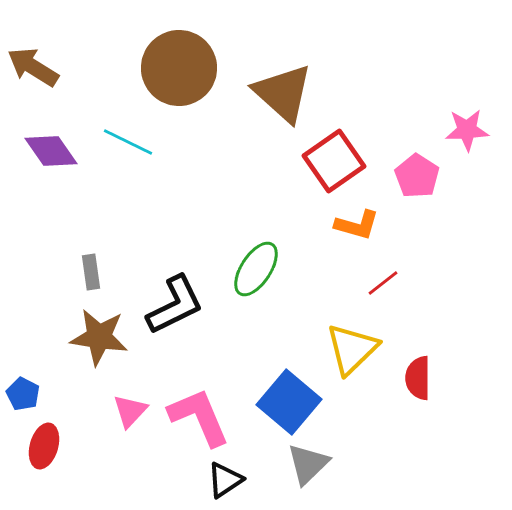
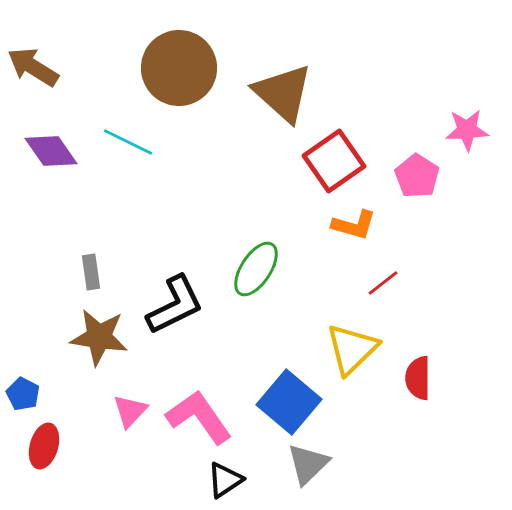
orange L-shape: moved 3 px left
pink L-shape: rotated 12 degrees counterclockwise
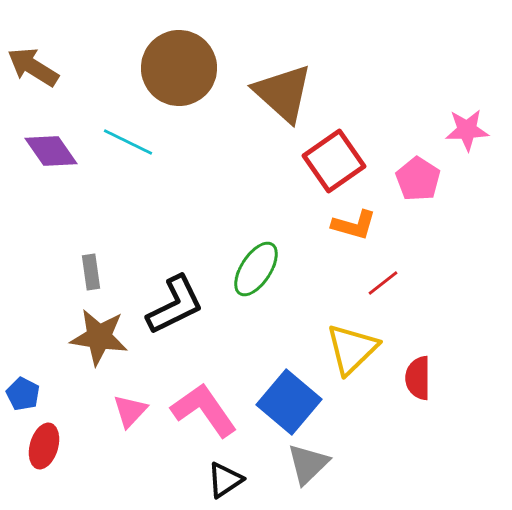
pink pentagon: moved 1 px right, 3 px down
pink L-shape: moved 5 px right, 7 px up
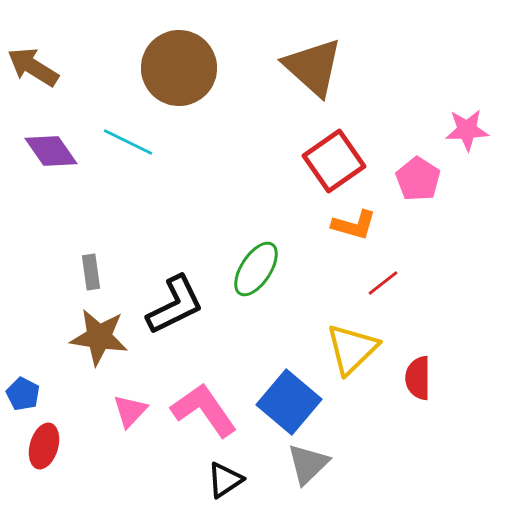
brown triangle: moved 30 px right, 26 px up
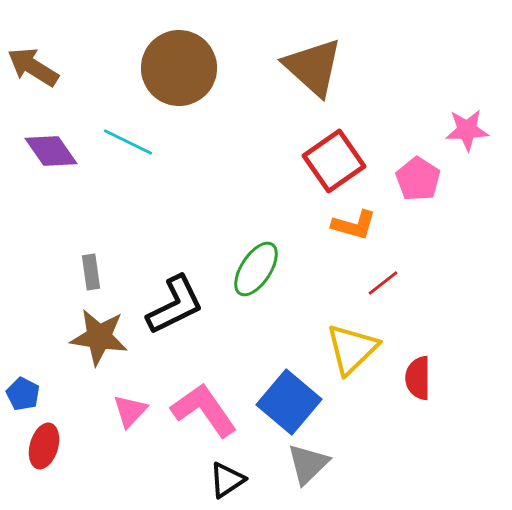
black triangle: moved 2 px right
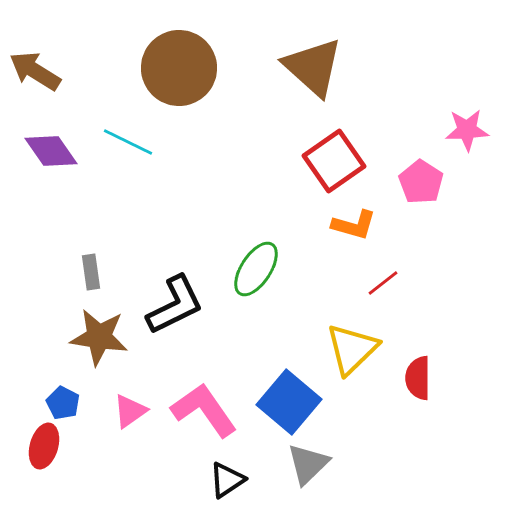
brown arrow: moved 2 px right, 4 px down
pink pentagon: moved 3 px right, 3 px down
blue pentagon: moved 40 px right, 9 px down
pink triangle: rotated 12 degrees clockwise
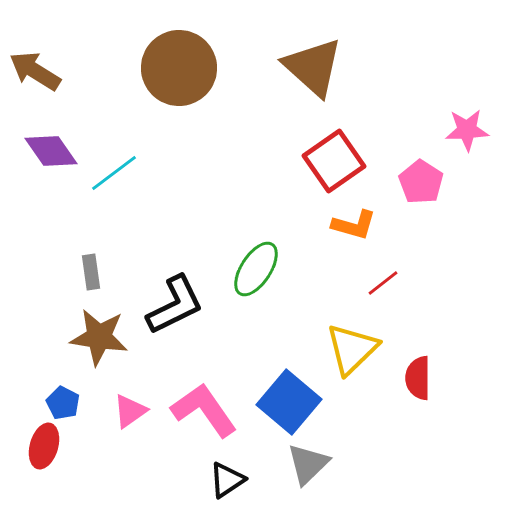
cyan line: moved 14 px left, 31 px down; rotated 63 degrees counterclockwise
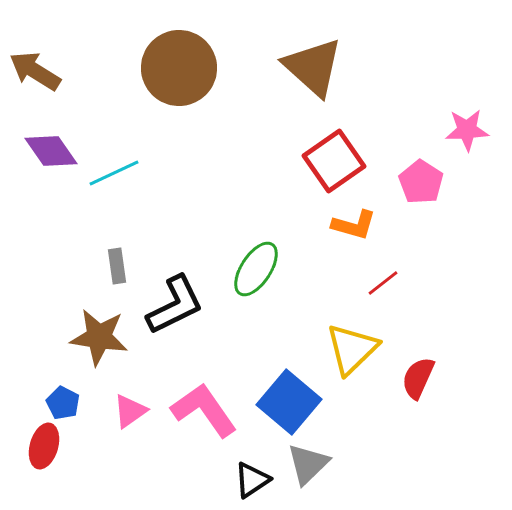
cyan line: rotated 12 degrees clockwise
gray rectangle: moved 26 px right, 6 px up
red semicircle: rotated 24 degrees clockwise
black triangle: moved 25 px right
